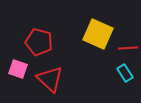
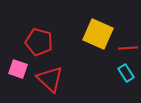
cyan rectangle: moved 1 px right
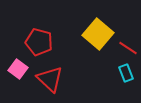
yellow square: rotated 16 degrees clockwise
red line: rotated 36 degrees clockwise
pink square: rotated 18 degrees clockwise
cyan rectangle: rotated 12 degrees clockwise
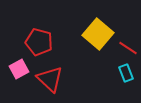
pink square: moved 1 px right; rotated 24 degrees clockwise
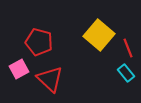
yellow square: moved 1 px right, 1 px down
red line: rotated 36 degrees clockwise
cyan rectangle: rotated 18 degrees counterclockwise
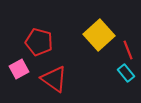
yellow square: rotated 8 degrees clockwise
red line: moved 2 px down
red triangle: moved 4 px right; rotated 8 degrees counterclockwise
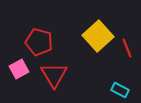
yellow square: moved 1 px left, 1 px down
red line: moved 1 px left, 2 px up
cyan rectangle: moved 6 px left, 17 px down; rotated 24 degrees counterclockwise
red triangle: moved 4 px up; rotated 24 degrees clockwise
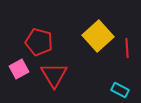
red line: rotated 18 degrees clockwise
